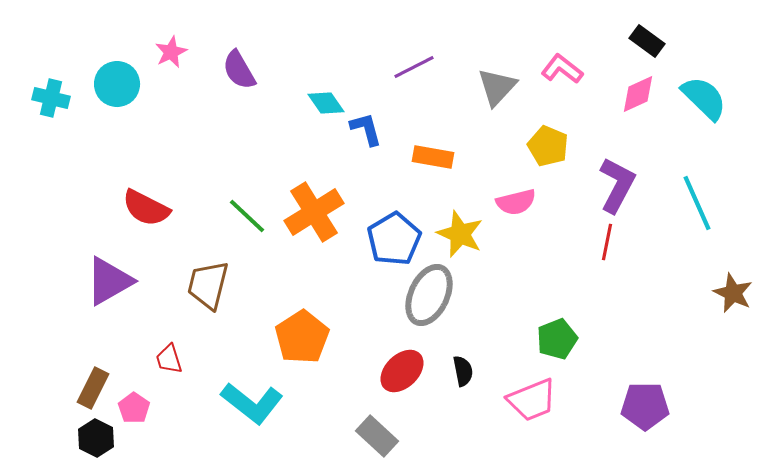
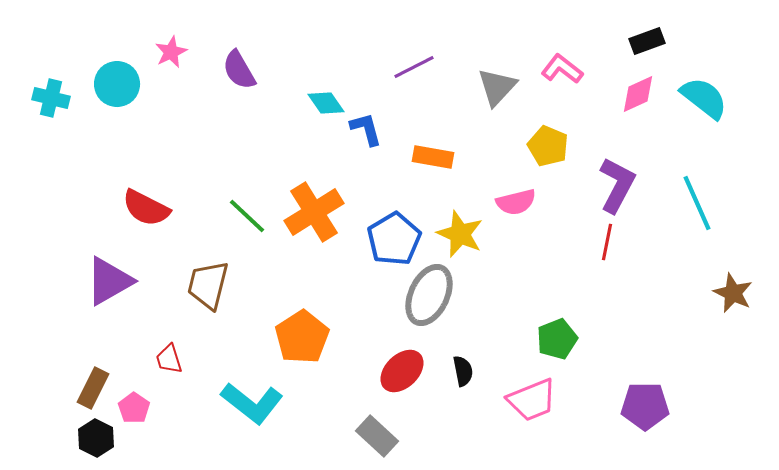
black rectangle: rotated 56 degrees counterclockwise
cyan semicircle: rotated 6 degrees counterclockwise
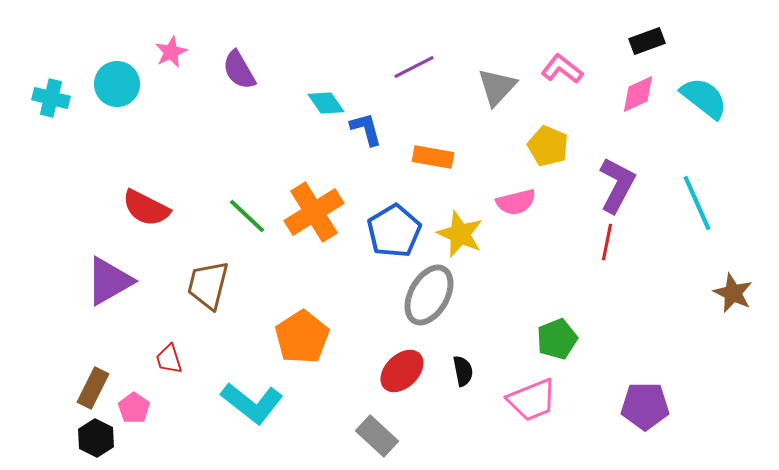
blue pentagon: moved 8 px up
gray ellipse: rotated 4 degrees clockwise
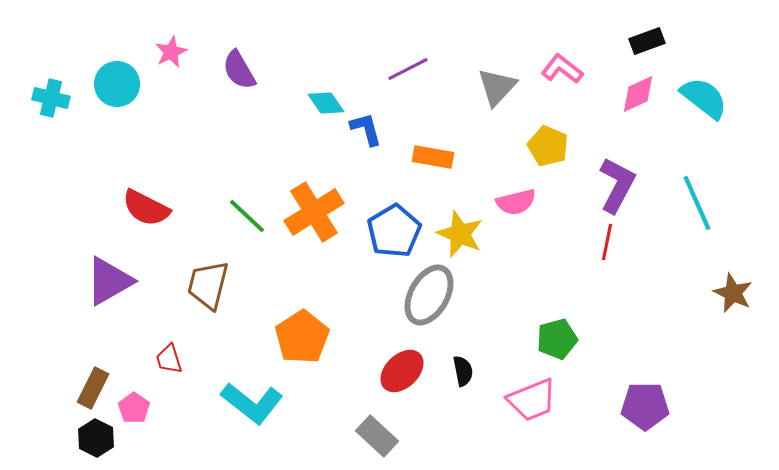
purple line: moved 6 px left, 2 px down
green pentagon: rotated 6 degrees clockwise
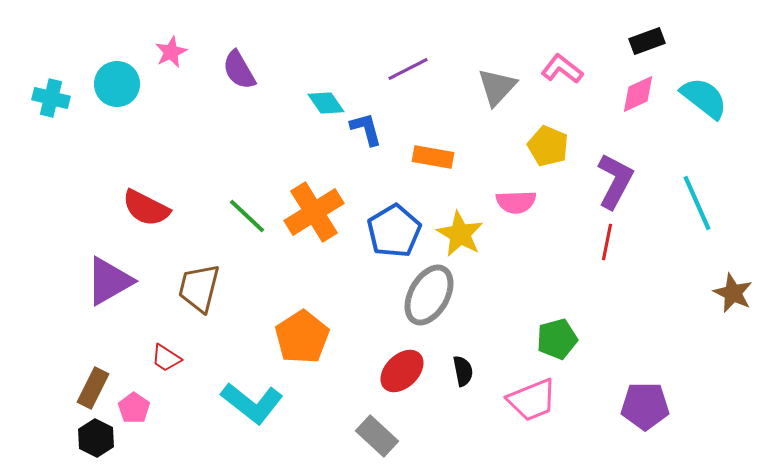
purple L-shape: moved 2 px left, 4 px up
pink semicircle: rotated 12 degrees clockwise
yellow star: rotated 6 degrees clockwise
brown trapezoid: moved 9 px left, 3 px down
red trapezoid: moved 3 px left, 1 px up; rotated 40 degrees counterclockwise
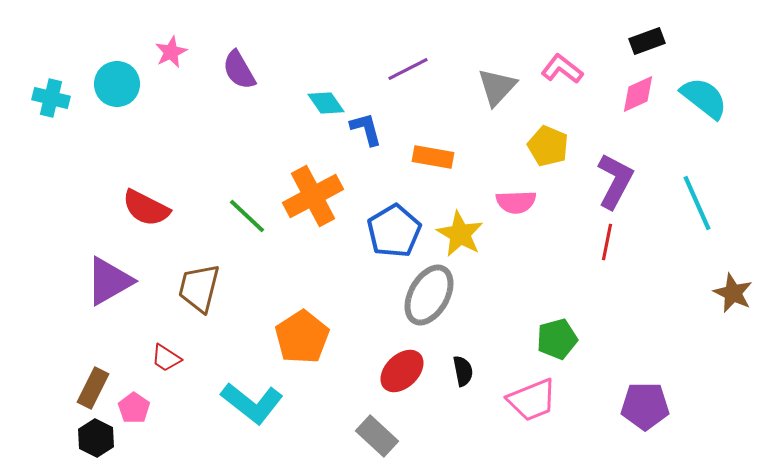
orange cross: moved 1 px left, 16 px up; rotated 4 degrees clockwise
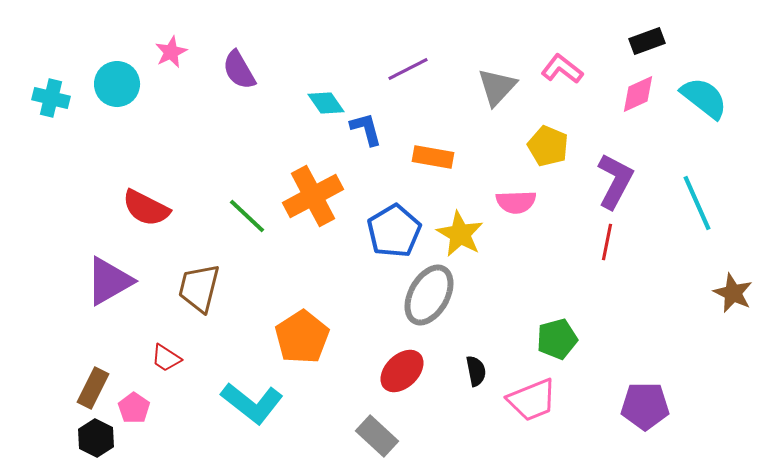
black semicircle: moved 13 px right
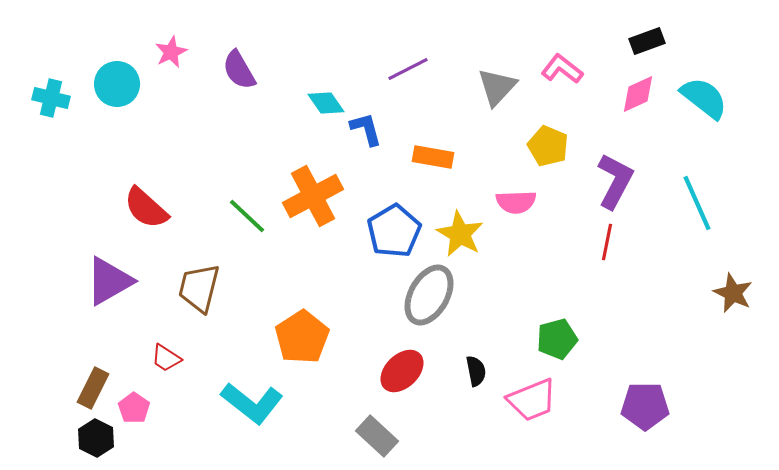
red semicircle: rotated 15 degrees clockwise
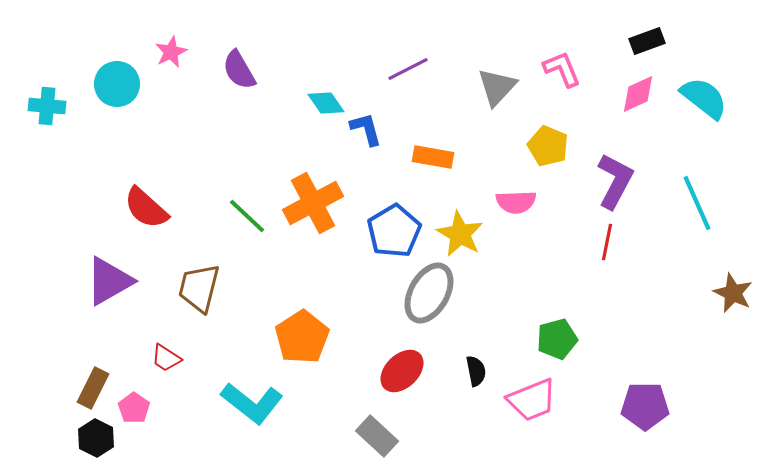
pink L-shape: rotated 30 degrees clockwise
cyan cross: moved 4 px left, 8 px down; rotated 9 degrees counterclockwise
orange cross: moved 7 px down
gray ellipse: moved 2 px up
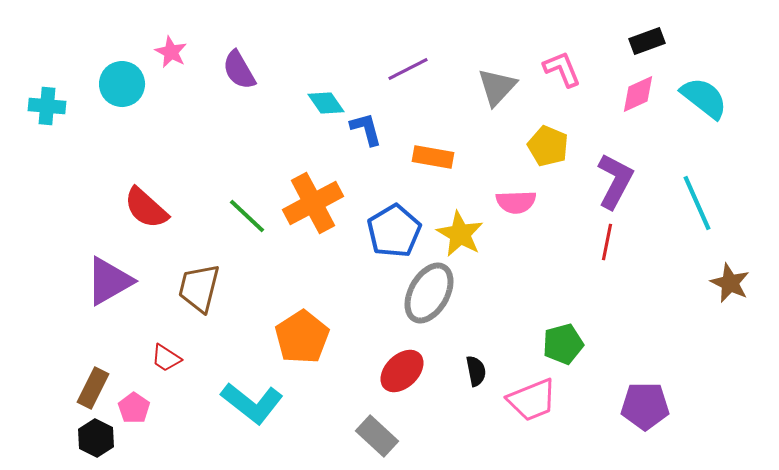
pink star: rotated 20 degrees counterclockwise
cyan circle: moved 5 px right
brown star: moved 3 px left, 10 px up
green pentagon: moved 6 px right, 5 px down
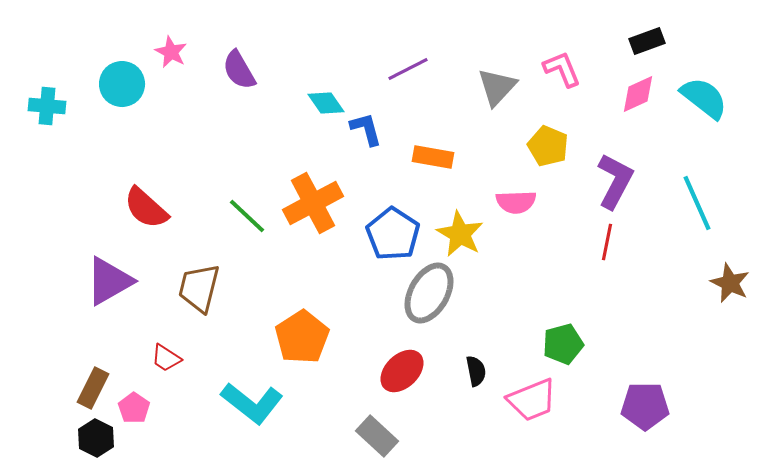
blue pentagon: moved 1 px left, 3 px down; rotated 8 degrees counterclockwise
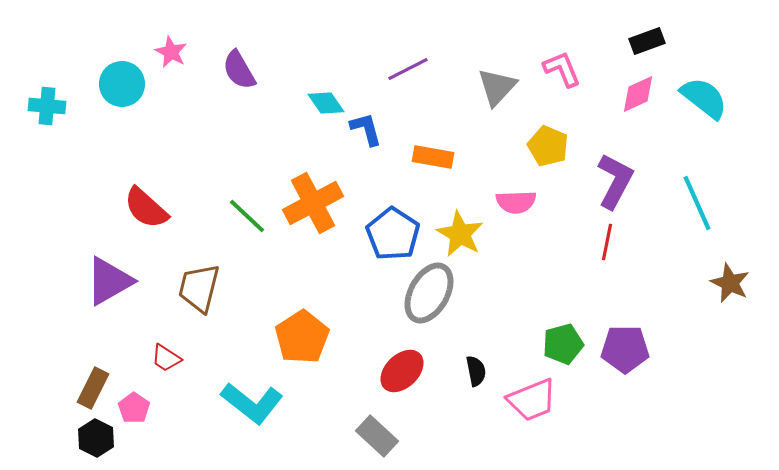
purple pentagon: moved 20 px left, 57 px up
